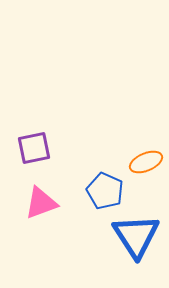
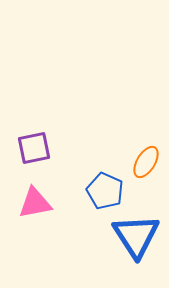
orange ellipse: rotated 36 degrees counterclockwise
pink triangle: moved 6 px left; rotated 9 degrees clockwise
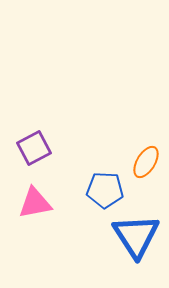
purple square: rotated 16 degrees counterclockwise
blue pentagon: moved 1 px up; rotated 21 degrees counterclockwise
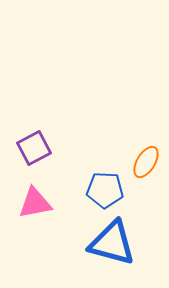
blue triangle: moved 24 px left, 7 px down; rotated 42 degrees counterclockwise
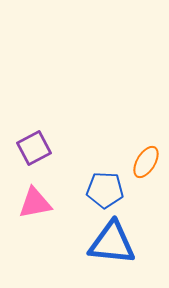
blue triangle: rotated 9 degrees counterclockwise
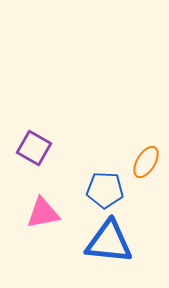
purple square: rotated 32 degrees counterclockwise
pink triangle: moved 8 px right, 10 px down
blue triangle: moved 3 px left, 1 px up
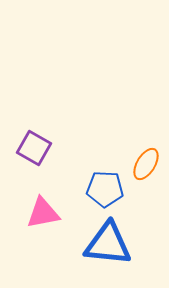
orange ellipse: moved 2 px down
blue pentagon: moved 1 px up
blue triangle: moved 1 px left, 2 px down
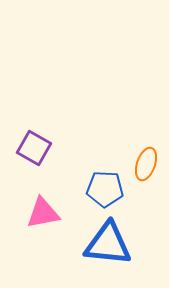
orange ellipse: rotated 12 degrees counterclockwise
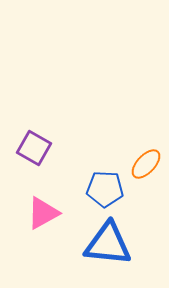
orange ellipse: rotated 24 degrees clockwise
pink triangle: rotated 18 degrees counterclockwise
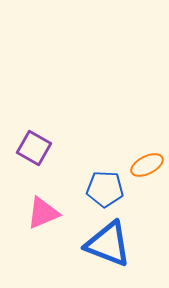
orange ellipse: moved 1 px right, 1 px down; rotated 20 degrees clockwise
pink triangle: rotated 6 degrees clockwise
blue triangle: rotated 15 degrees clockwise
